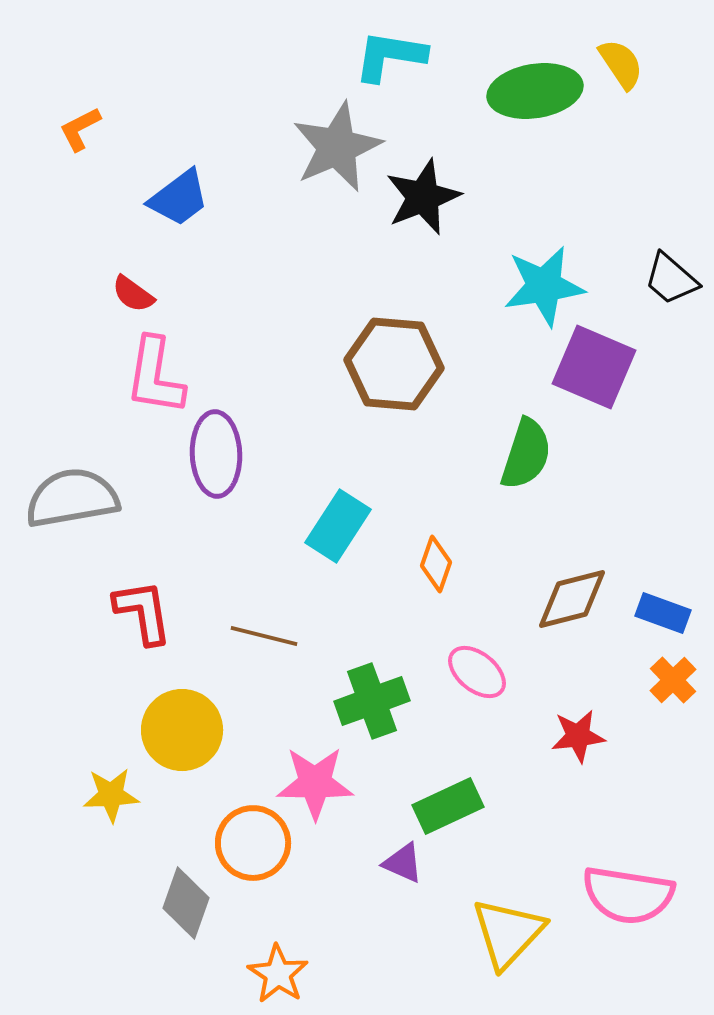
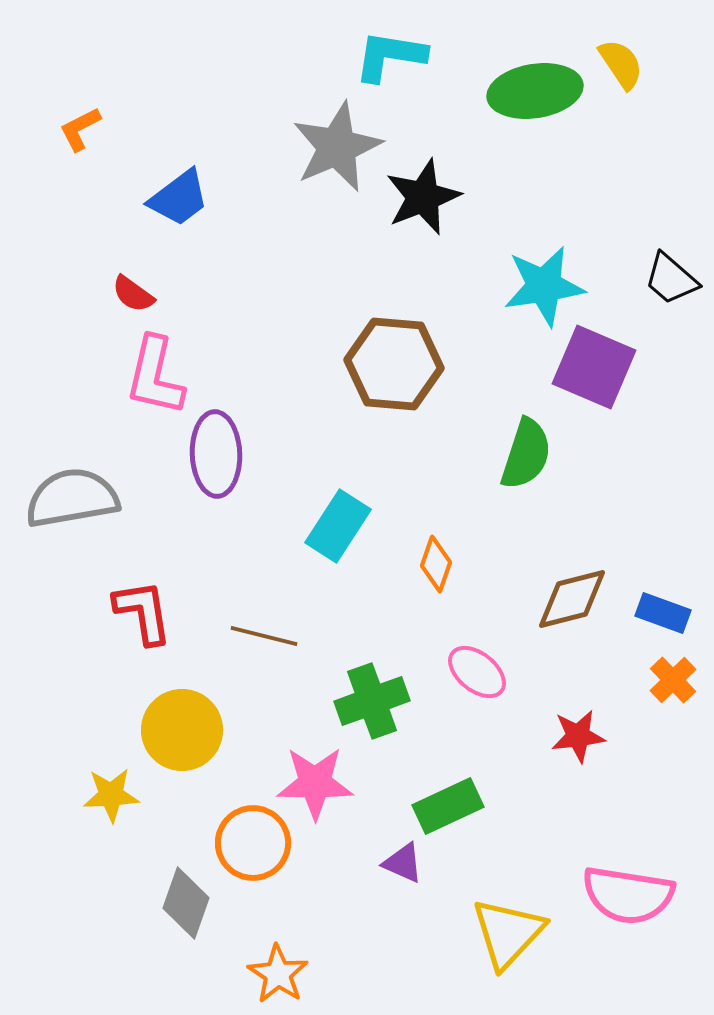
pink L-shape: rotated 4 degrees clockwise
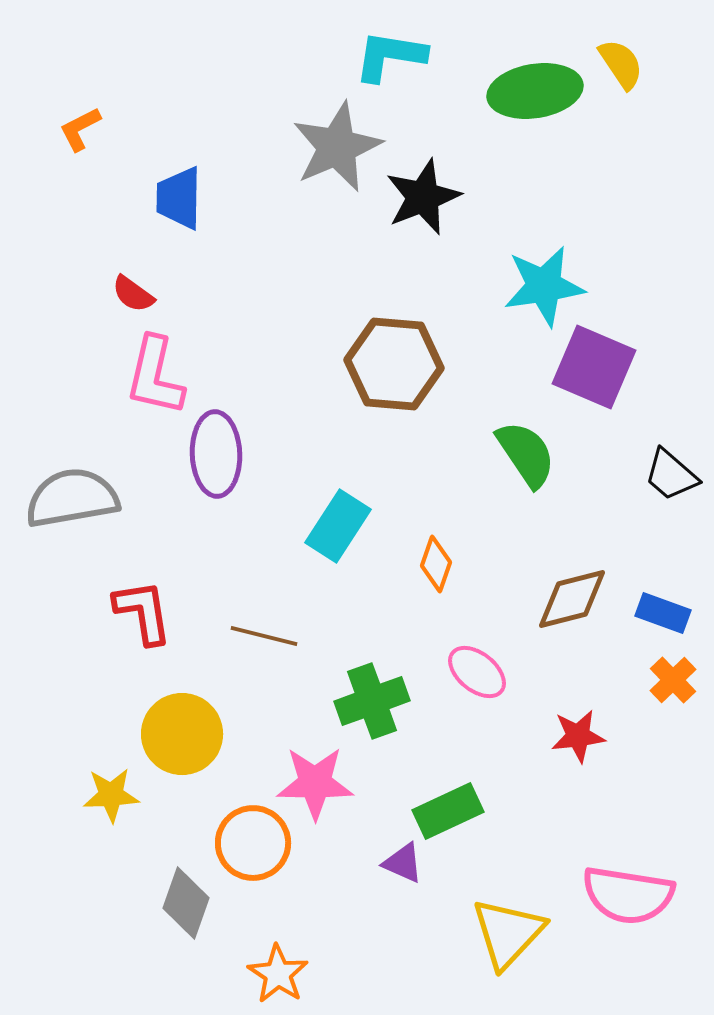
blue trapezoid: rotated 128 degrees clockwise
black trapezoid: moved 196 px down
green semicircle: rotated 52 degrees counterclockwise
yellow circle: moved 4 px down
green rectangle: moved 5 px down
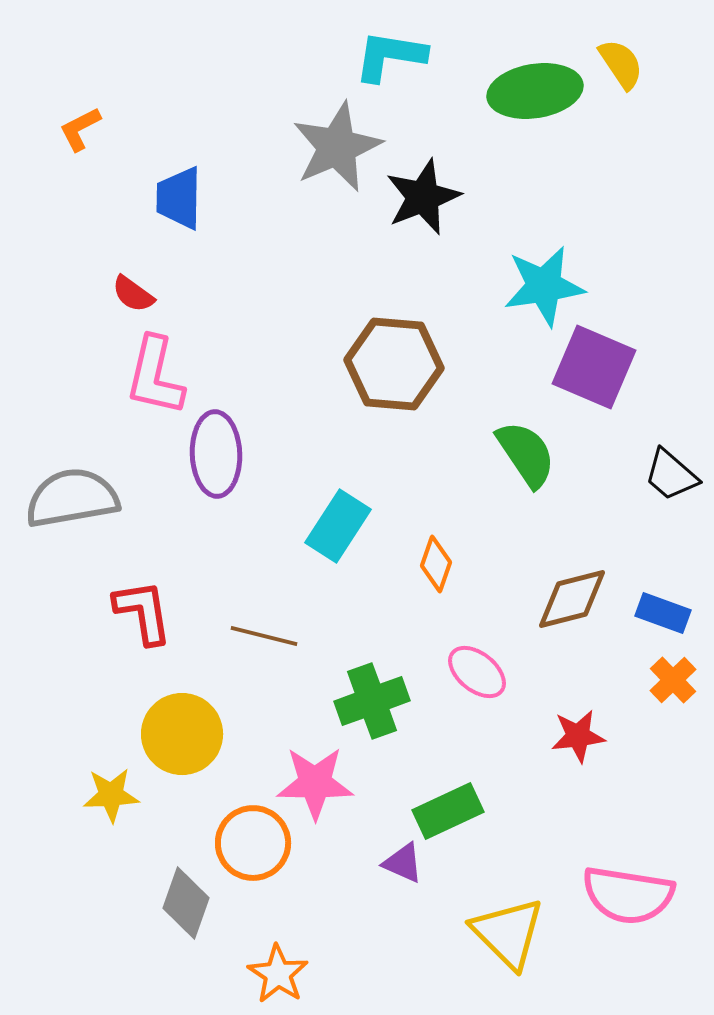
yellow triangle: rotated 28 degrees counterclockwise
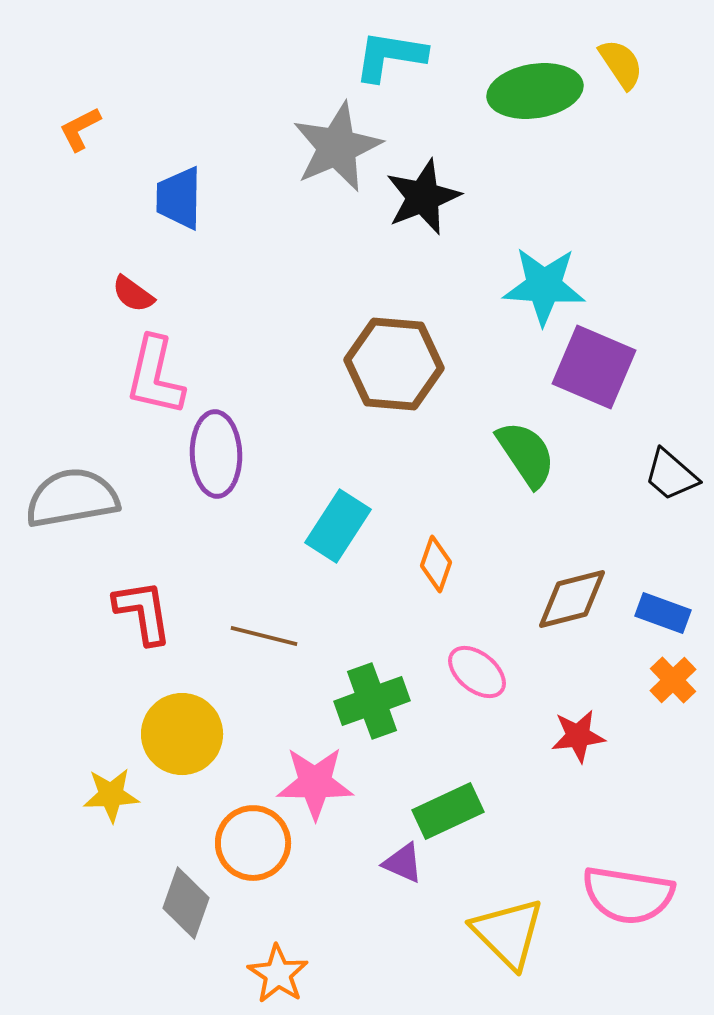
cyan star: rotated 12 degrees clockwise
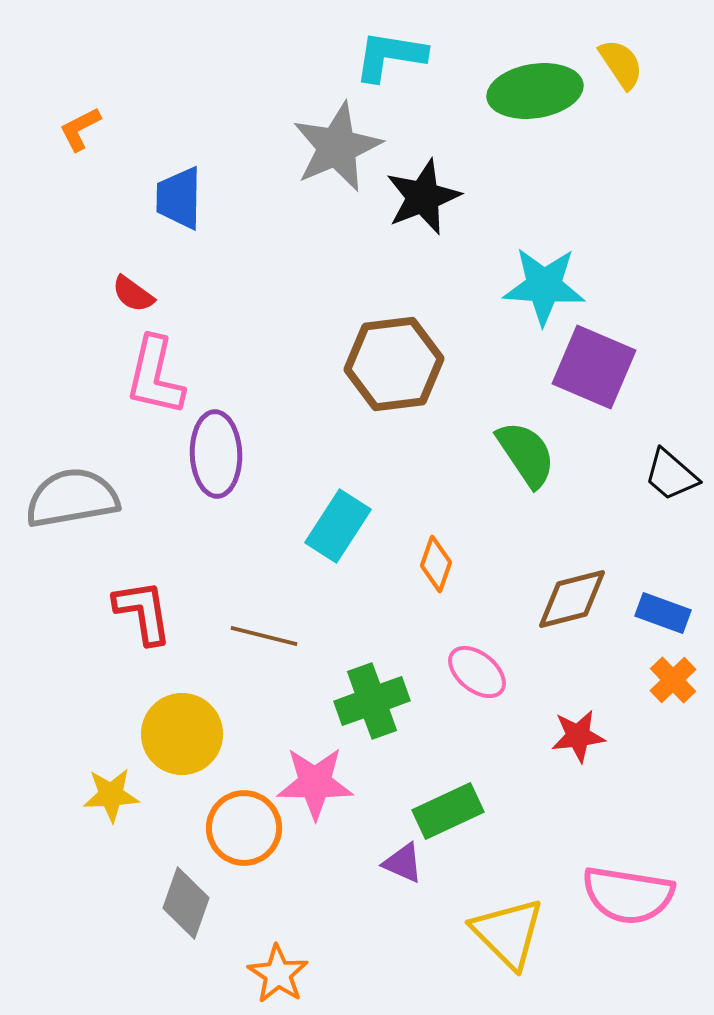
brown hexagon: rotated 12 degrees counterclockwise
orange circle: moved 9 px left, 15 px up
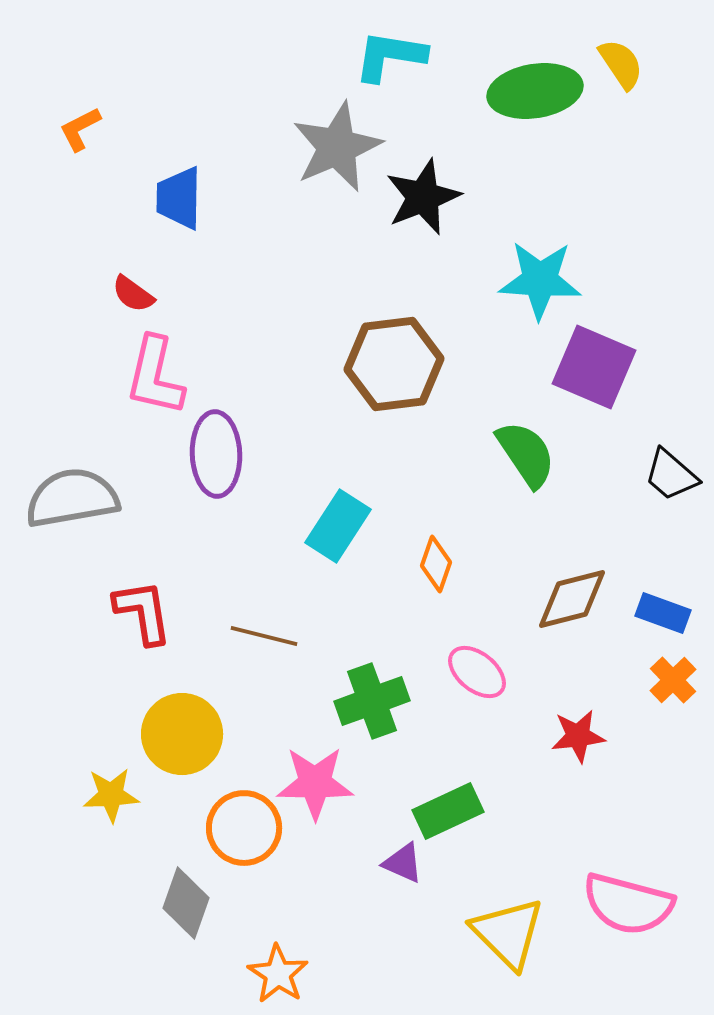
cyan star: moved 4 px left, 6 px up
pink semicircle: moved 9 px down; rotated 6 degrees clockwise
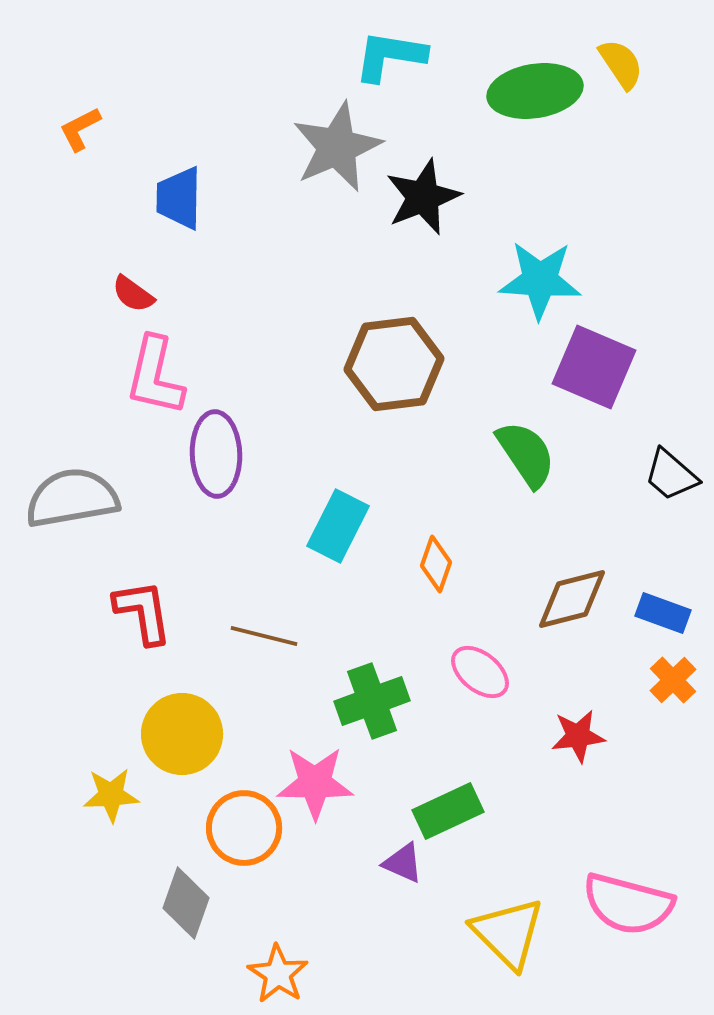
cyan rectangle: rotated 6 degrees counterclockwise
pink ellipse: moved 3 px right
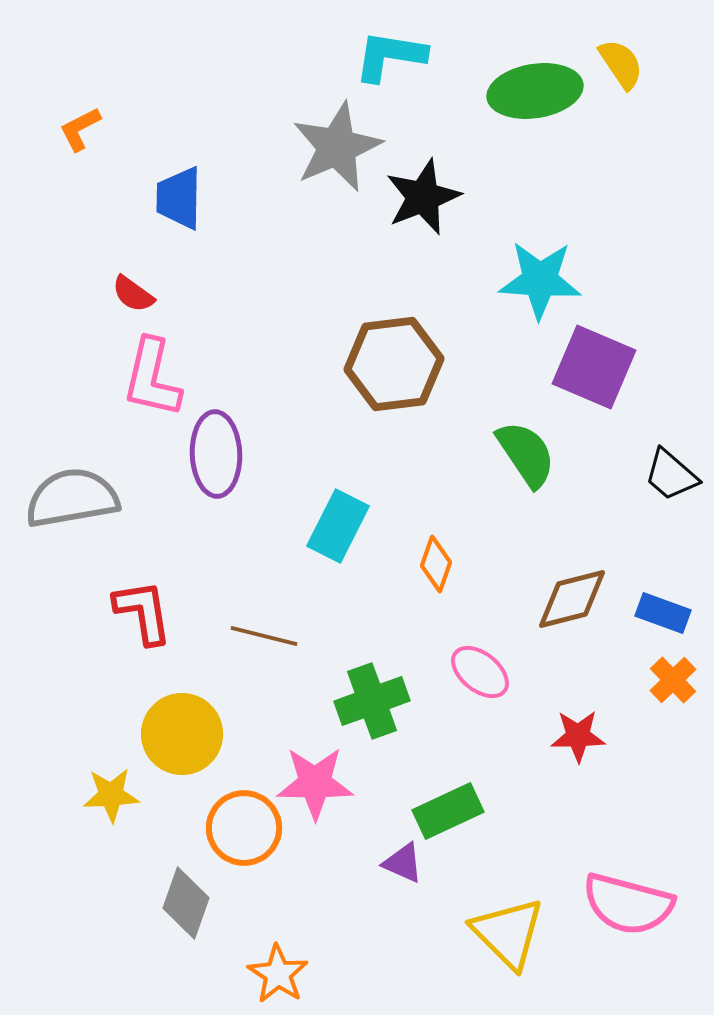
pink L-shape: moved 3 px left, 2 px down
red star: rotated 6 degrees clockwise
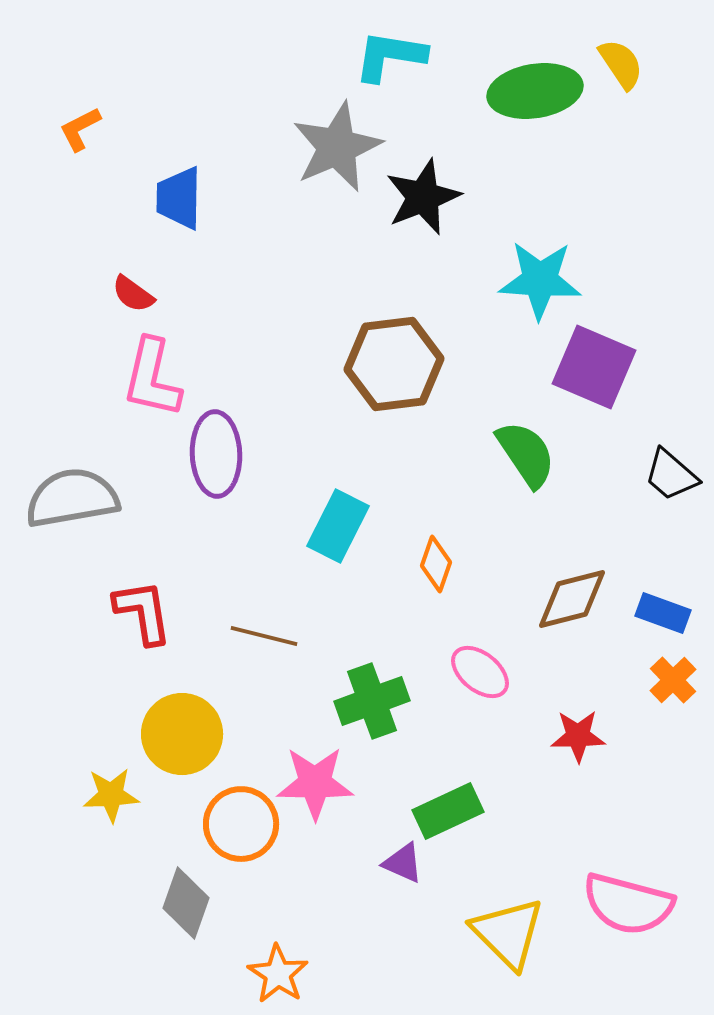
orange circle: moved 3 px left, 4 px up
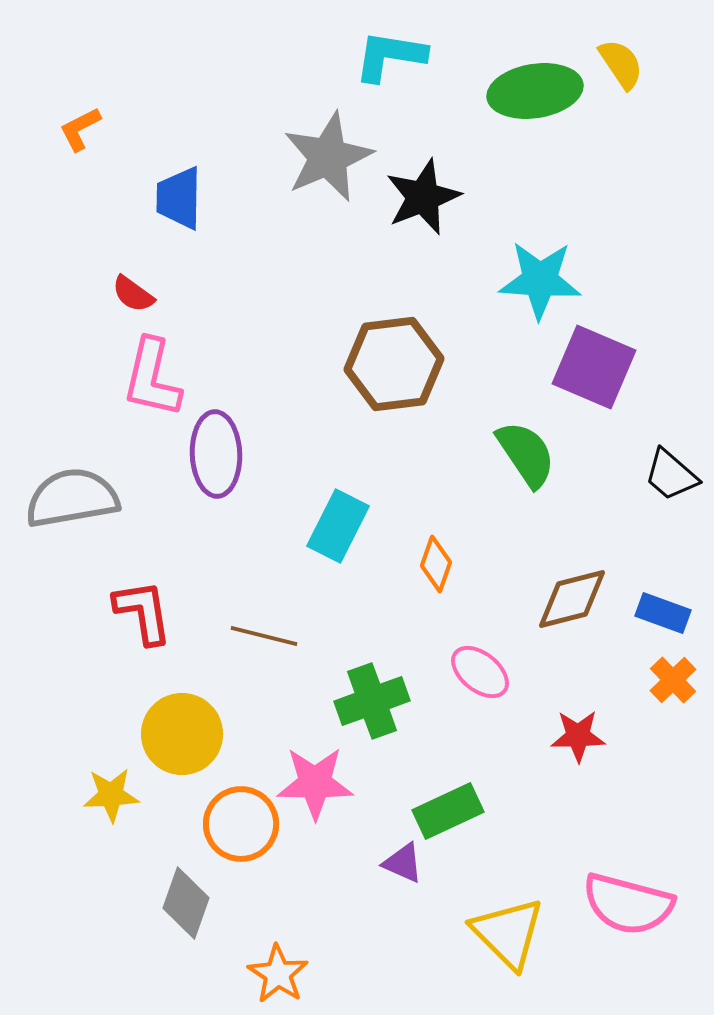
gray star: moved 9 px left, 10 px down
